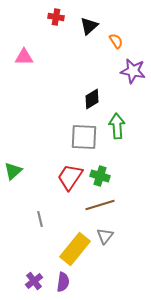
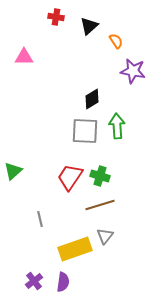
gray square: moved 1 px right, 6 px up
yellow rectangle: rotated 32 degrees clockwise
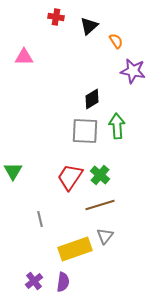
green triangle: rotated 18 degrees counterclockwise
green cross: moved 1 px up; rotated 24 degrees clockwise
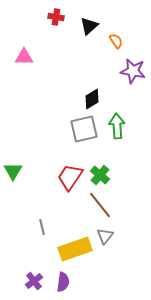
gray square: moved 1 px left, 2 px up; rotated 16 degrees counterclockwise
brown line: rotated 68 degrees clockwise
gray line: moved 2 px right, 8 px down
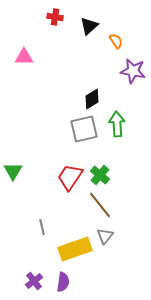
red cross: moved 1 px left
green arrow: moved 2 px up
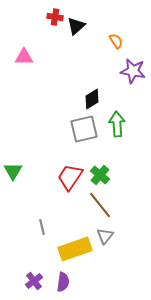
black triangle: moved 13 px left
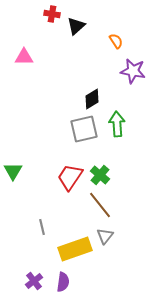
red cross: moved 3 px left, 3 px up
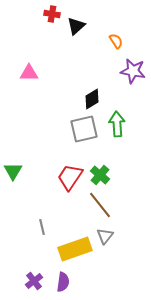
pink triangle: moved 5 px right, 16 px down
